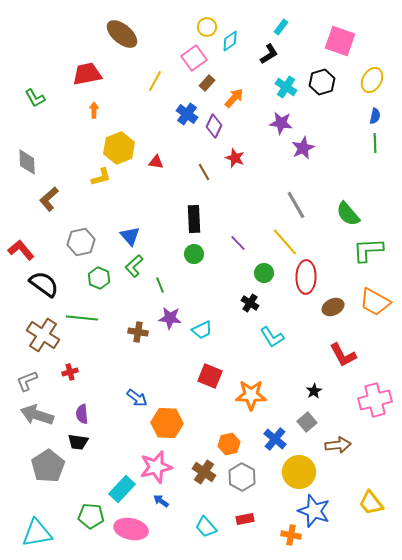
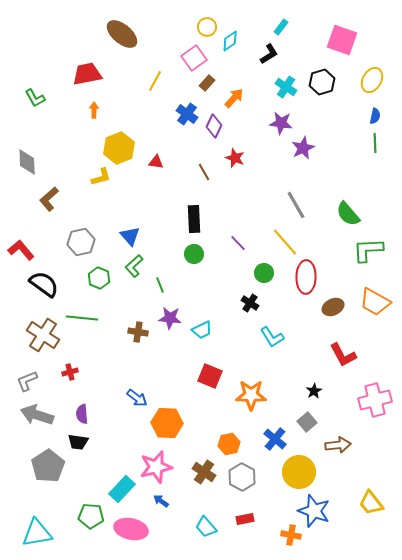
pink square at (340, 41): moved 2 px right, 1 px up
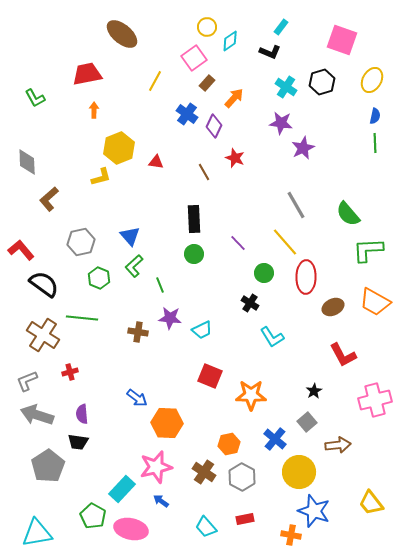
black L-shape at (269, 54): moved 1 px right, 2 px up; rotated 55 degrees clockwise
green pentagon at (91, 516): moved 2 px right; rotated 25 degrees clockwise
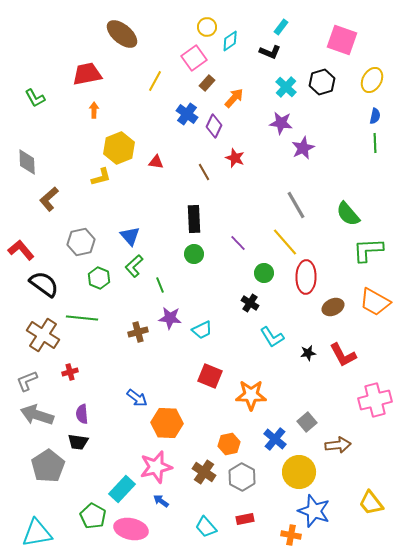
cyan cross at (286, 87): rotated 10 degrees clockwise
brown cross at (138, 332): rotated 24 degrees counterclockwise
black star at (314, 391): moved 6 px left, 38 px up; rotated 21 degrees clockwise
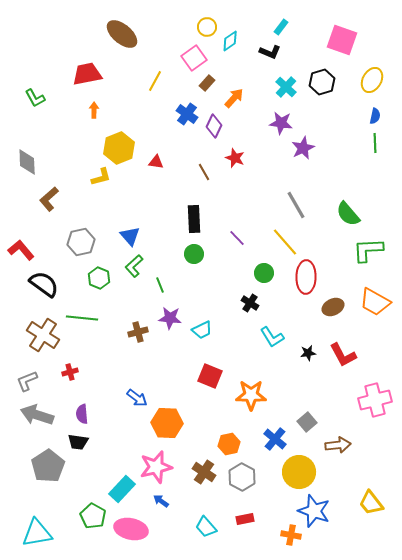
purple line at (238, 243): moved 1 px left, 5 px up
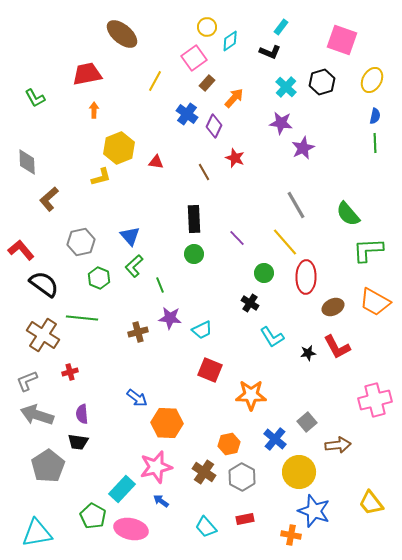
red L-shape at (343, 355): moved 6 px left, 8 px up
red square at (210, 376): moved 6 px up
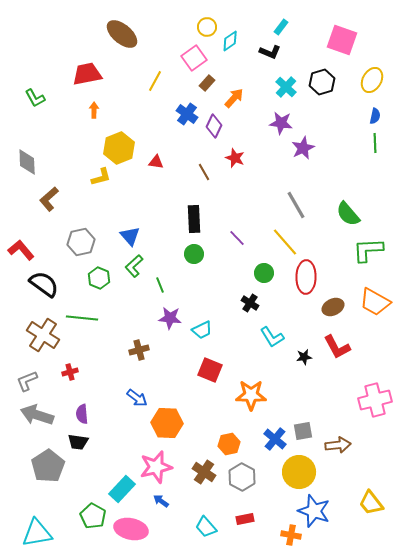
brown cross at (138, 332): moved 1 px right, 18 px down
black star at (308, 353): moved 4 px left, 4 px down
gray square at (307, 422): moved 4 px left, 9 px down; rotated 30 degrees clockwise
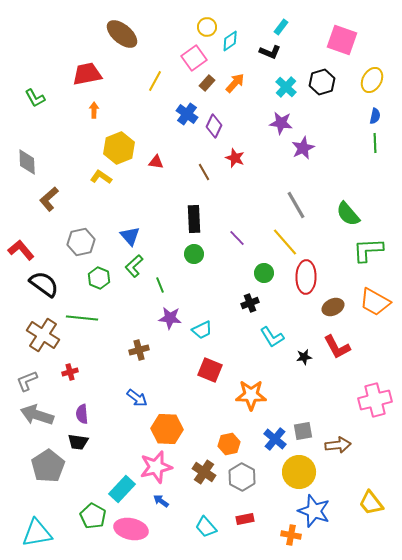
orange arrow at (234, 98): moved 1 px right, 15 px up
yellow L-shape at (101, 177): rotated 130 degrees counterclockwise
black cross at (250, 303): rotated 36 degrees clockwise
orange hexagon at (167, 423): moved 6 px down
